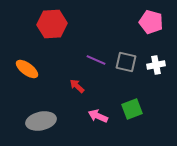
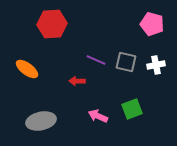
pink pentagon: moved 1 px right, 2 px down
red arrow: moved 5 px up; rotated 42 degrees counterclockwise
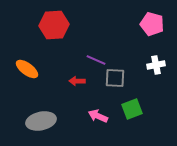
red hexagon: moved 2 px right, 1 px down
gray square: moved 11 px left, 16 px down; rotated 10 degrees counterclockwise
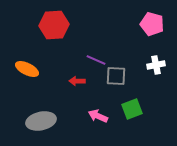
orange ellipse: rotated 10 degrees counterclockwise
gray square: moved 1 px right, 2 px up
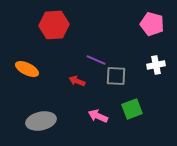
red arrow: rotated 21 degrees clockwise
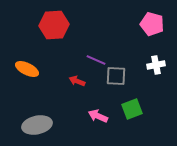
gray ellipse: moved 4 px left, 4 px down
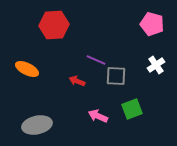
white cross: rotated 24 degrees counterclockwise
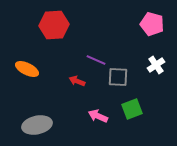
gray square: moved 2 px right, 1 px down
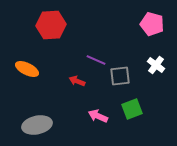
red hexagon: moved 3 px left
white cross: rotated 18 degrees counterclockwise
gray square: moved 2 px right, 1 px up; rotated 10 degrees counterclockwise
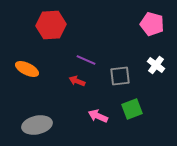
purple line: moved 10 px left
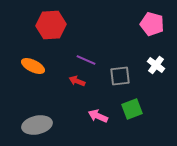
orange ellipse: moved 6 px right, 3 px up
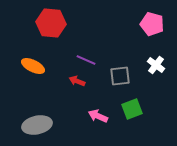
red hexagon: moved 2 px up; rotated 8 degrees clockwise
